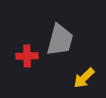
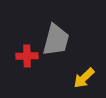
gray trapezoid: moved 4 px left
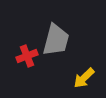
red cross: rotated 20 degrees counterclockwise
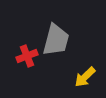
yellow arrow: moved 1 px right, 1 px up
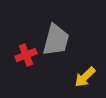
red cross: moved 1 px left, 1 px up
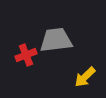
gray trapezoid: rotated 112 degrees counterclockwise
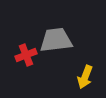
yellow arrow: rotated 25 degrees counterclockwise
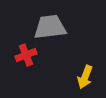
gray trapezoid: moved 6 px left, 13 px up
